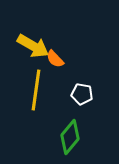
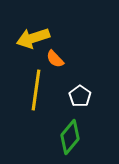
yellow arrow: moved 8 px up; rotated 132 degrees clockwise
white pentagon: moved 2 px left, 2 px down; rotated 25 degrees clockwise
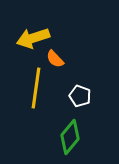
yellow line: moved 2 px up
white pentagon: rotated 15 degrees counterclockwise
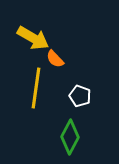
yellow arrow: rotated 132 degrees counterclockwise
green diamond: rotated 12 degrees counterclockwise
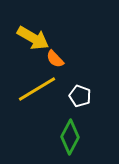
yellow line: moved 1 px right, 1 px down; rotated 51 degrees clockwise
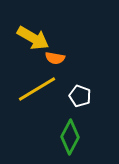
orange semicircle: moved 1 px up; rotated 36 degrees counterclockwise
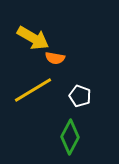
yellow line: moved 4 px left, 1 px down
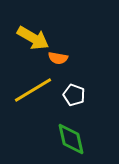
orange semicircle: moved 3 px right
white pentagon: moved 6 px left, 1 px up
green diamond: moved 1 px right, 2 px down; rotated 40 degrees counterclockwise
